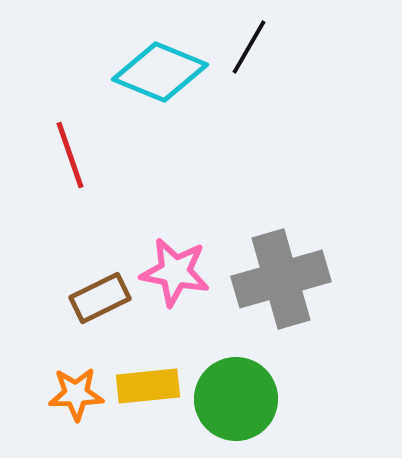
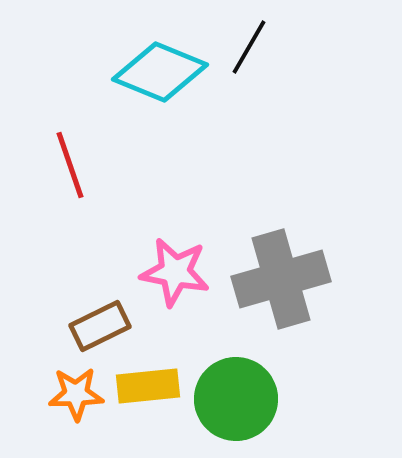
red line: moved 10 px down
brown rectangle: moved 28 px down
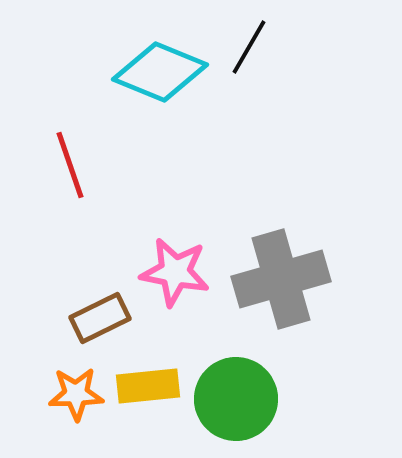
brown rectangle: moved 8 px up
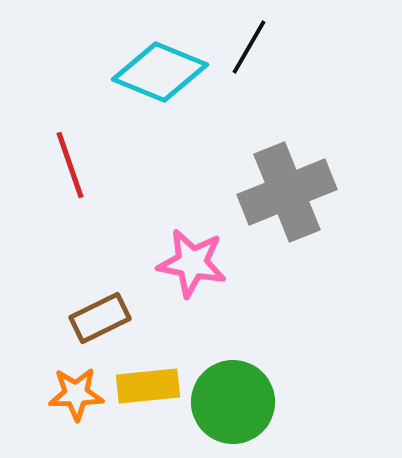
pink star: moved 17 px right, 9 px up
gray cross: moved 6 px right, 87 px up; rotated 6 degrees counterclockwise
green circle: moved 3 px left, 3 px down
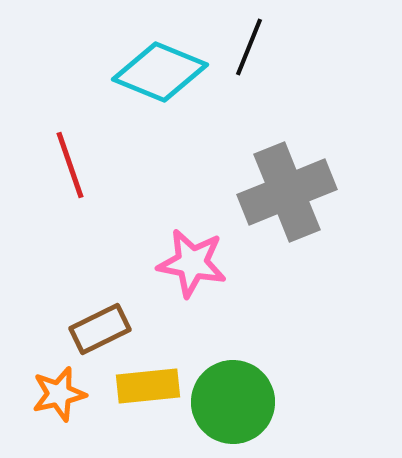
black line: rotated 8 degrees counterclockwise
brown rectangle: moved 11 px down
orange star: moved 17 px left; rotated 12 degrees counterclockwise
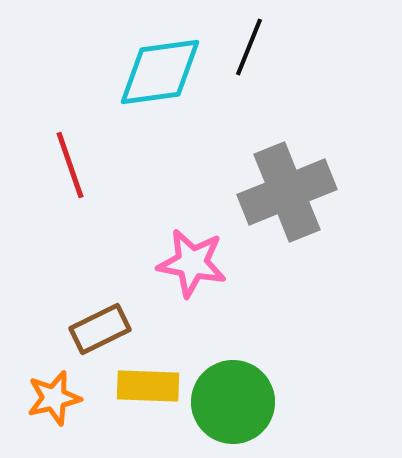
cyan diamond: rotated 30 degrees counterclockwise
yellow rectangle: rotated 8 degrees clockwise
orange star: moved 5 px left, 4 px down
